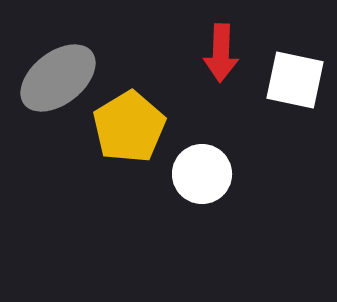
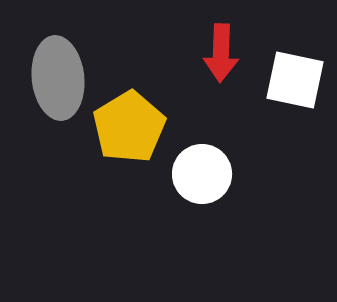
gray ellipse: rotated 58 degrees counterclockwise
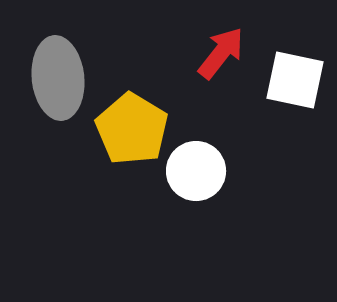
red arrow: rotated 144 degrees counterclockwise
yellow pentagon: moved 3 px right, 2 px down; rotated 10 degrees counterclockwise
white circle: moved 6 px left, 3 px up
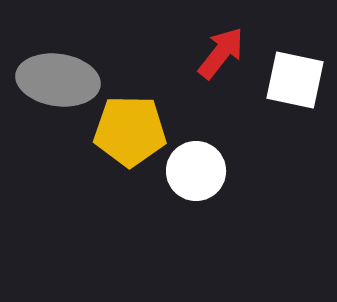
gray ellipse: moved 2 px down; rotated 76 degrees counterclockwise
yellow pentagon: moved 2 px left, 2 px down; rotated 30 degrees counterclockwise
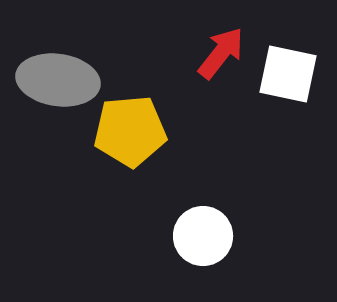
white square: moved 7 px left, 6 px up
yellow pentagon: rotated 6 degrees counterclockwise
white circle: moved 7 px right, 65 px down
